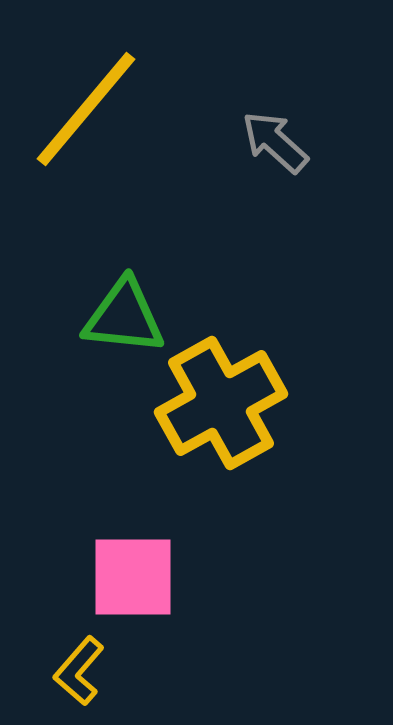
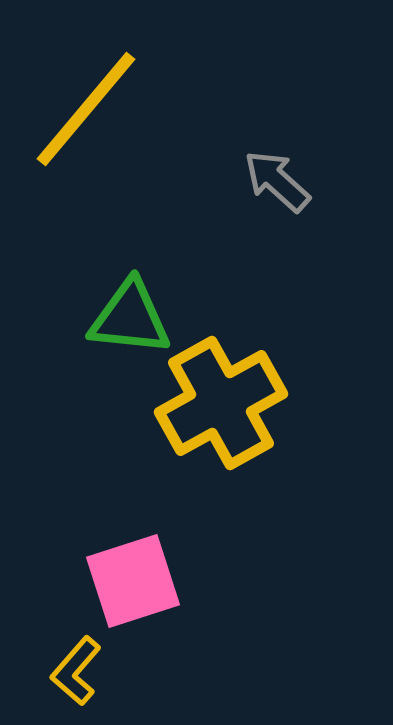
gray arrow: moved 2 px right, 39 px down
green triangle: moved 6 px right, 1 px down
pink square: moved 4 px down; rotated 18 degrees counterclockwise
yellow L-shape: moved 3 px left
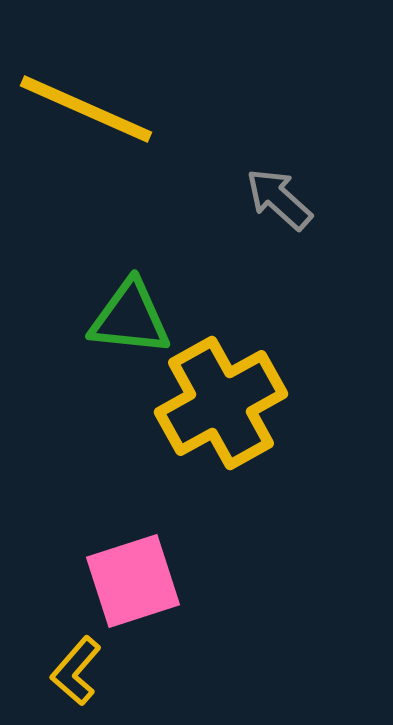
yellow line: rotated 74 degrees clockwise
gray arrow: moved 2 px right, 18 px down
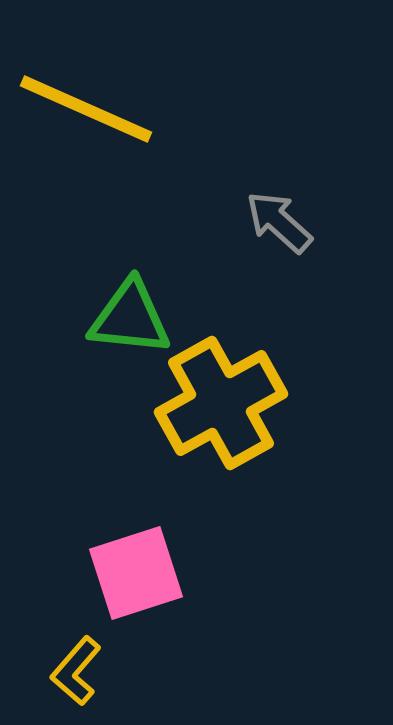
gray arrow: moved 23 px down
pink square: moved 3 px right, 8 px up
